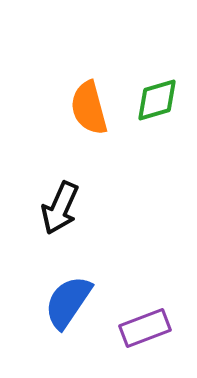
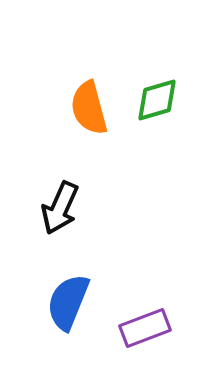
blue semicircle: rotated 12 degrees counterclockwise
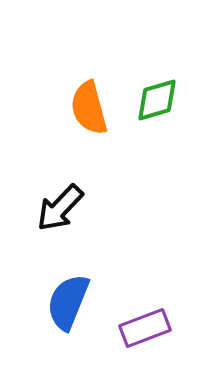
black arrow: rotated 20 degrees clockwise
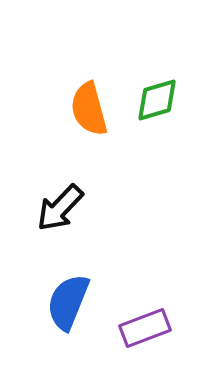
orange semicircle: moved 1 px down
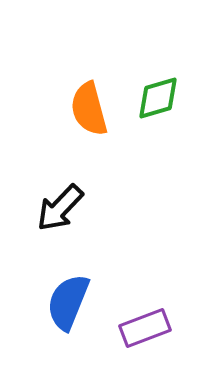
green diamond: moved 1 px right, 2 px up
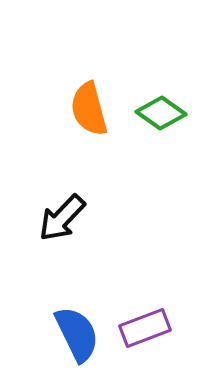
green diamond: moved 3 px right, 15 px down; rotated 51 degrees clockwise
black arrow: moved 2 px right, 10 px down
blue semicircle: moved 9 px right, 32 px down; rotated 132 degrees clockwise
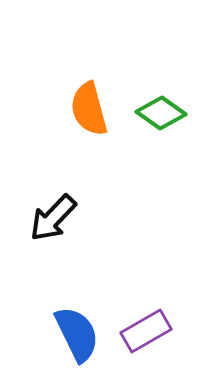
black arrow: moved 9 px left
purple rectangle: moved 1 px right, 3 px down; rotated 9 degrees counterclockwise
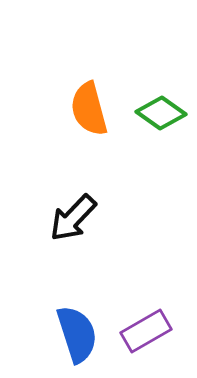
black arrow: moved 20 px right
blue semicircle: rotated 8 degrees clockwise
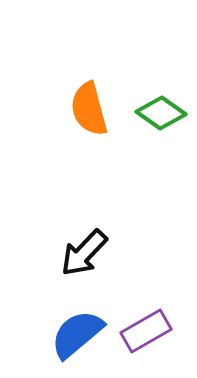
black arrow: moved 11 px right, 35 px down
blue semicircle: rotated 112 degrees counterclockwise
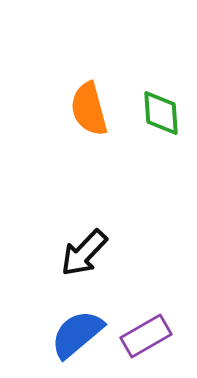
green diamond: rotated 51 degrees clockwise
purple rectangle: moved 5 px down
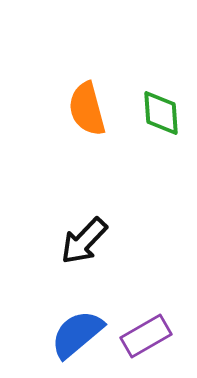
orange semicircle: moved 2 px left
black arrow: moved 12 px up
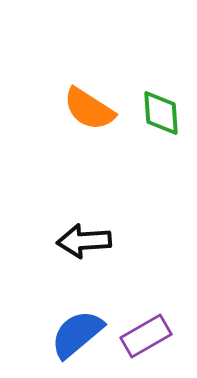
orange semicircle: moved 2 px right; rotated 42 degrees counterclockwise
black arrow: rotated 42 degrees clockwise
